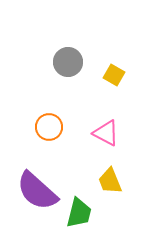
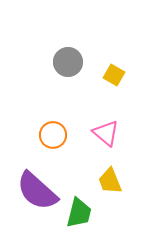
orange circle: moved 4 px right, 8 px down
pink triangle: rotated 12 degrees clockwise
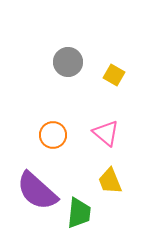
green trapezoid: rotated 8 degrees counterclockwise
